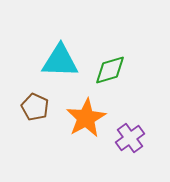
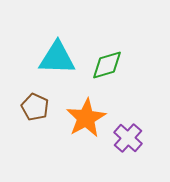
cyan triangle: moved 3 px left, 3 px up
green diamond: moved 3 px left, 5 px up
purple cross: moved 2 px left; rotated 12 degrees counterclockwise
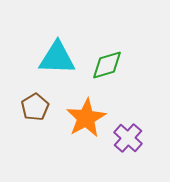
brown pentagon: rotated 16 degrees clockwise
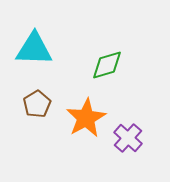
cyan triangle: moved 23 px left, 9 px up
brown pentagon: moved 2 px right, 3 px up
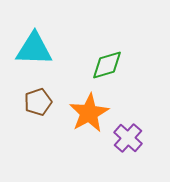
brown pentagon: moved 1 px right, 2 px up; rotated 12 degrees clockwise
orange star: moved 3 px right, 5 px up
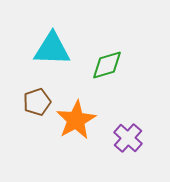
cyan triangle: moved 18 px right
brown pentagon: moved 1 px left
orange star: moved 13 px left, 7 px down
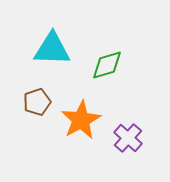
orange star: moved 5 px right
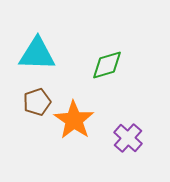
cyan triangle: moved 15 px left, 5 px down
orange star: moved 7 px left; rotated 9 degrees counterclockwise
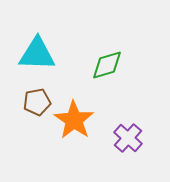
brown pentagon: rotated 8 degrees clockwise
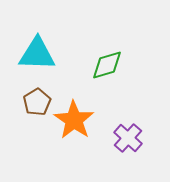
brown pentagon: rotated 20 degrees counterclockwise
